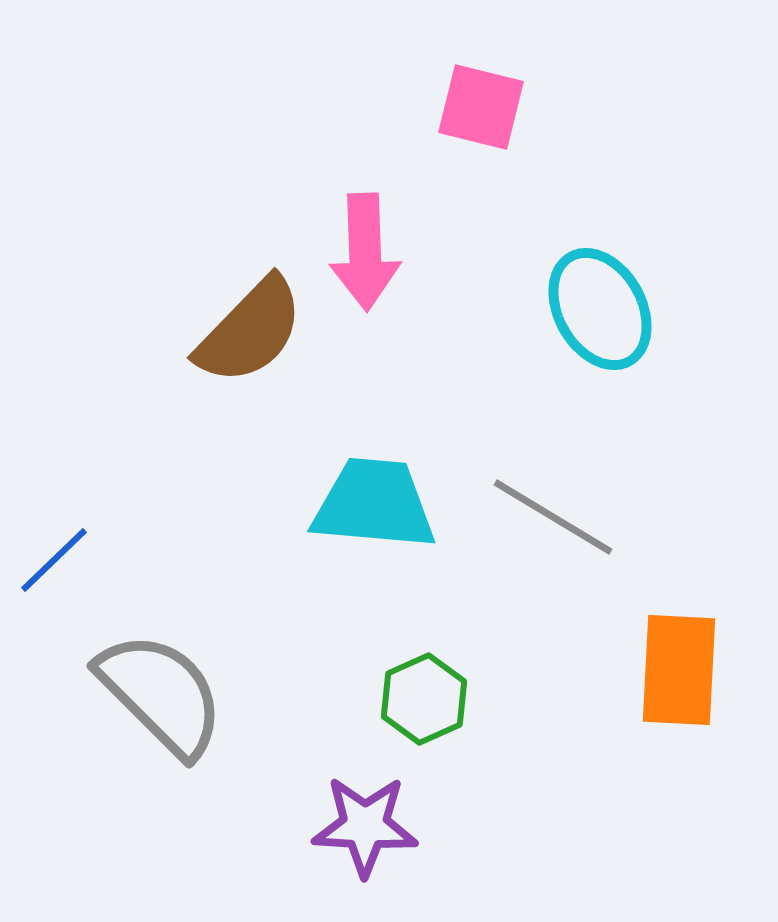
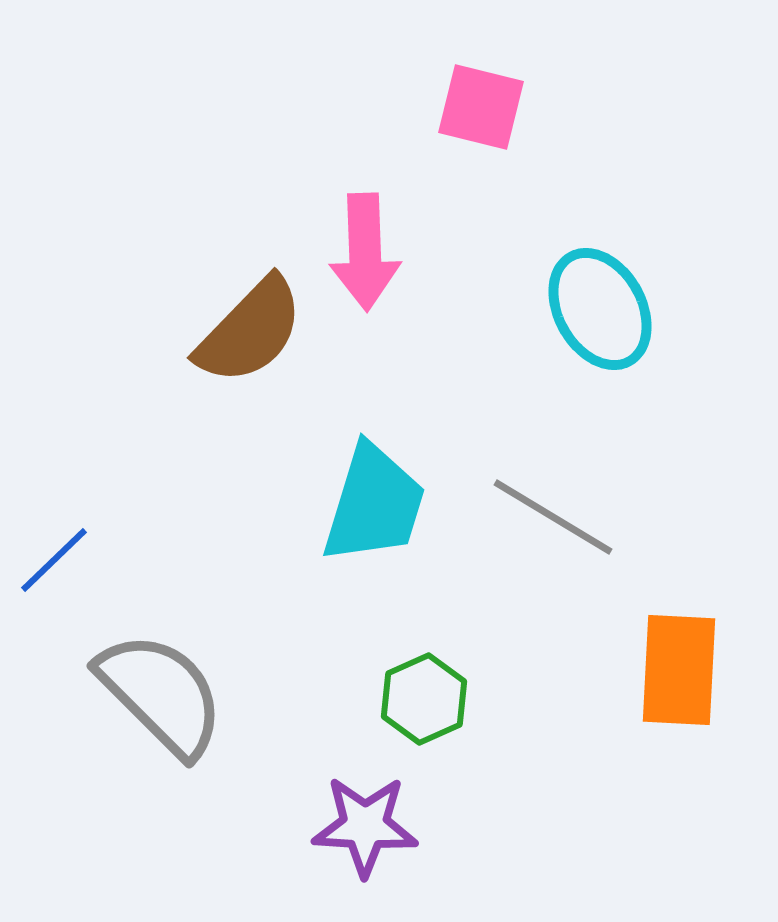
cyan trapezoid: rotated 102 degrees clockwise
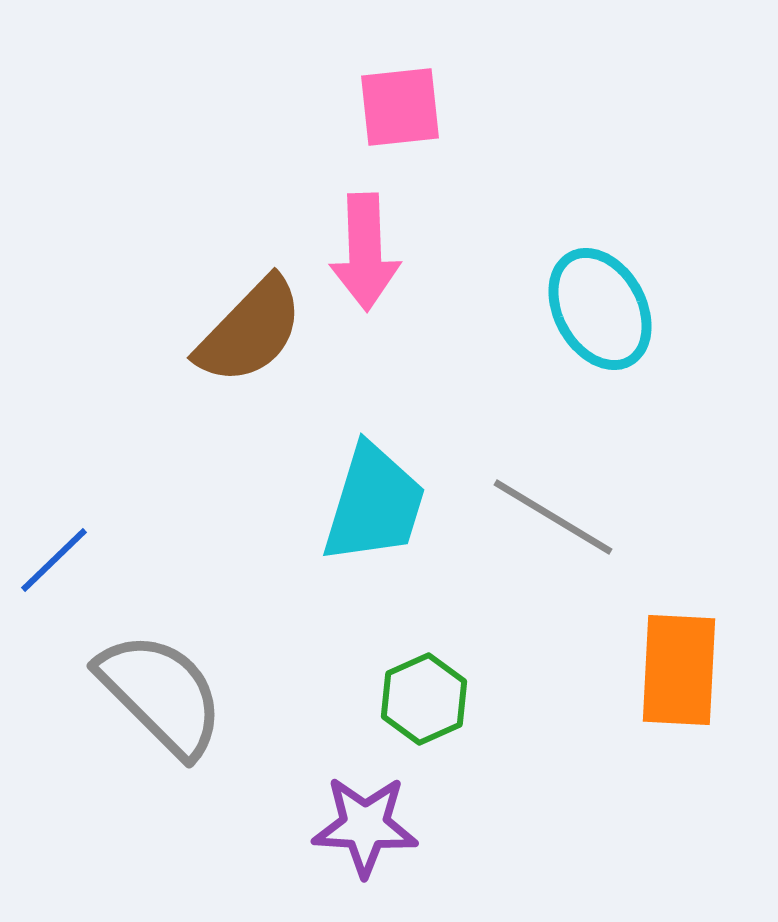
pink square: moved 81 px left; rotated 20 degrees counterclockwise
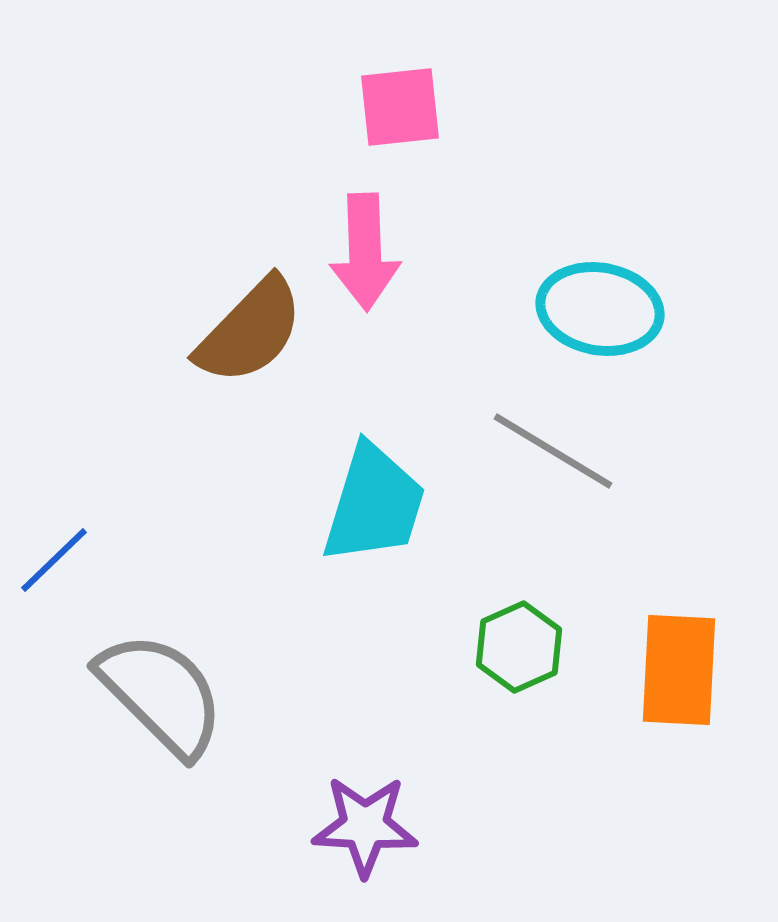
cyan ellipse: rotated 51 degrees counterclockwise
gray line: moved 66 px up
green hexagon: moved 95 px right, 52 px up
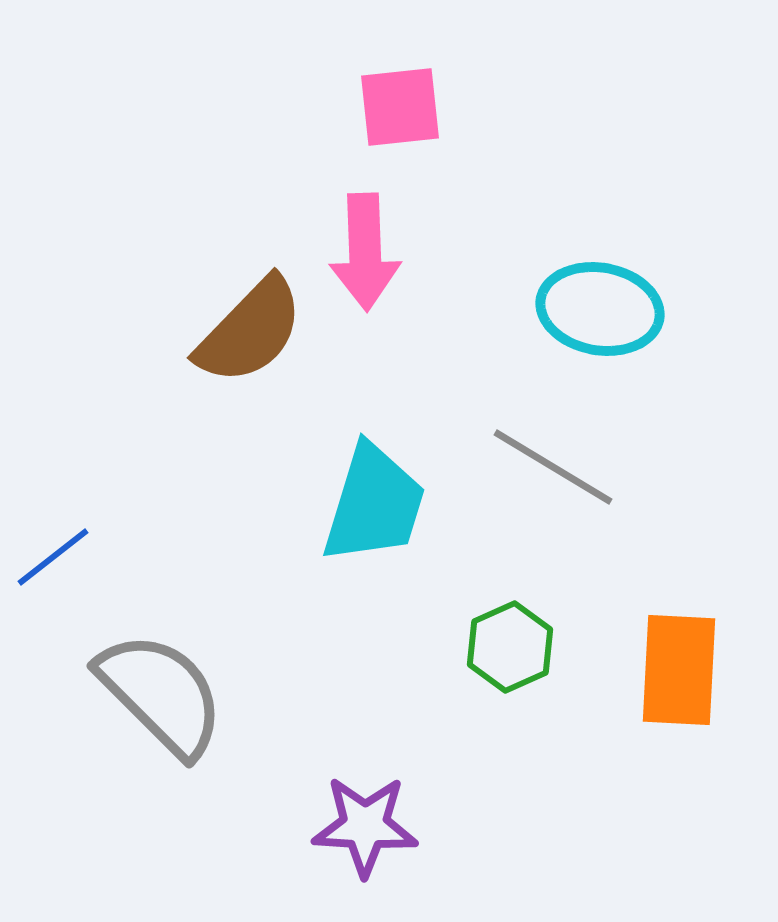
gray line: moved 16 px down
blue line: moved 1 px left, 3 px up; rotated 6 degrees clockwise
green hexagon: moved 9 px left
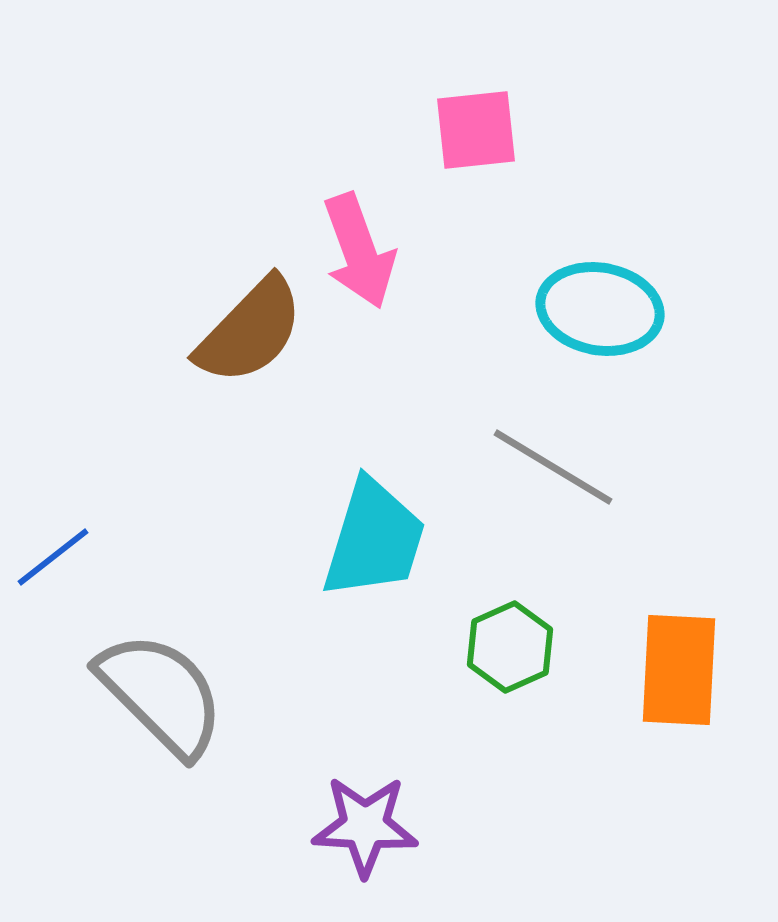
pink square: moved 76 px right, 23 px down
pink arrow: moved 6 px left, 1 px up; rotated 18 degrees counterclockwise
cyan trapezoid: moved 35 px down
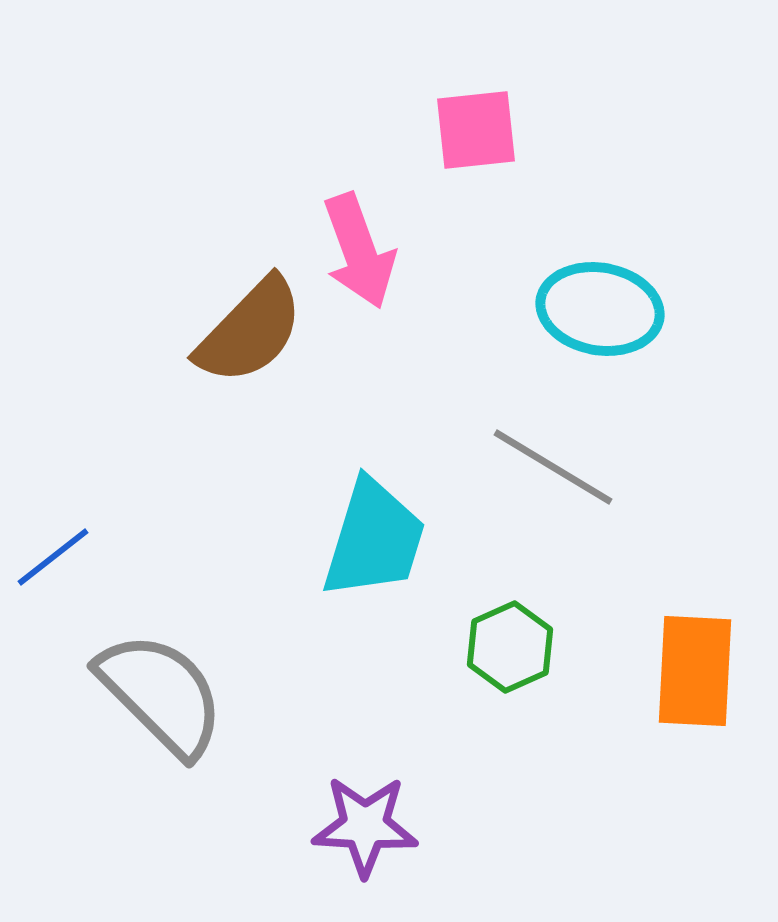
orange rectangle: moved 16 px right, 1 px down
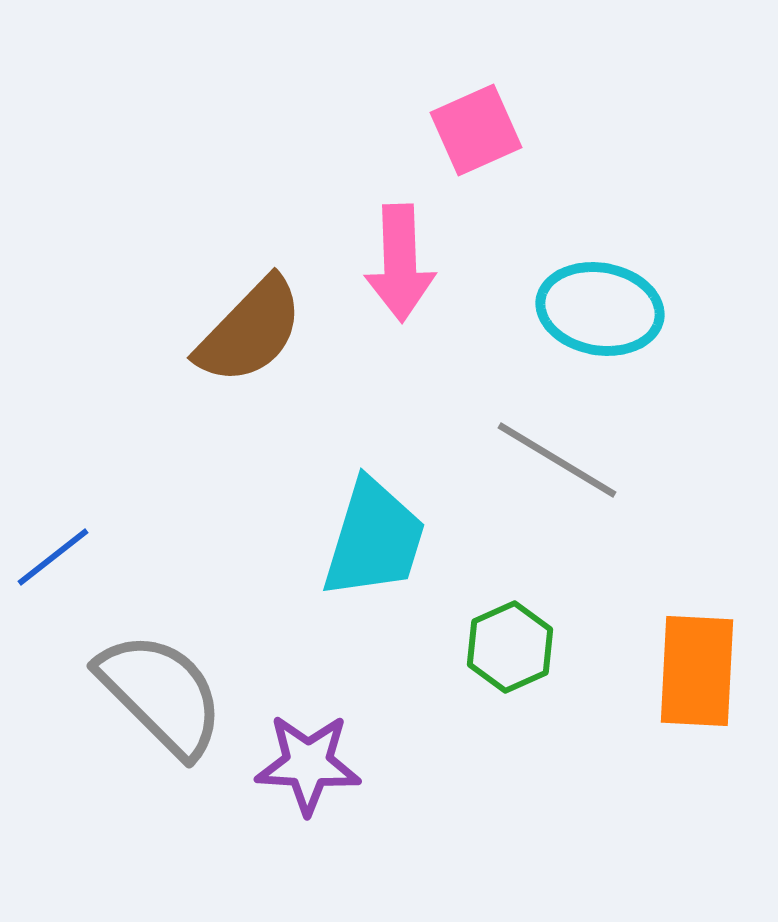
pink square: rotated 18 degrees counterclockwise
pink arrow: moved 41 px right, 12 px down; rotated 18 degrees clockwise
gray line: moved 4 px right, 7 px up
orange rectangle: moved 2 px right
purple star: moved 57 px left, 62 px up
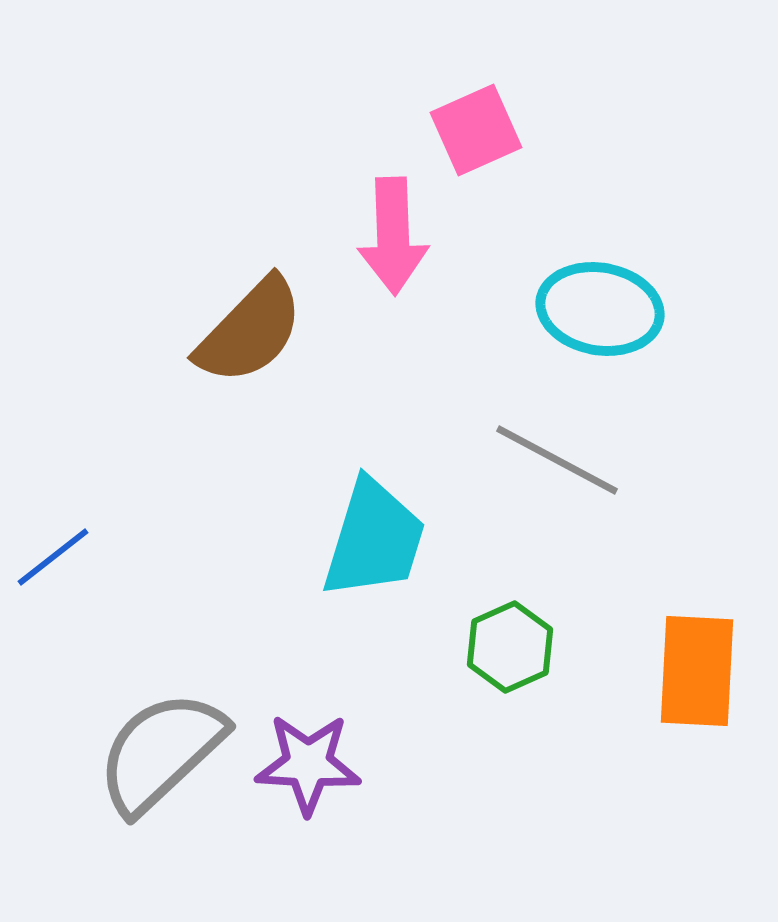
pink arrow: moved 7 px left, 27 px up
gray line: rotated 3 degrees counterclockwise
gray semicircle: moved 58 px down; rotated 88 degrees counterclockwise
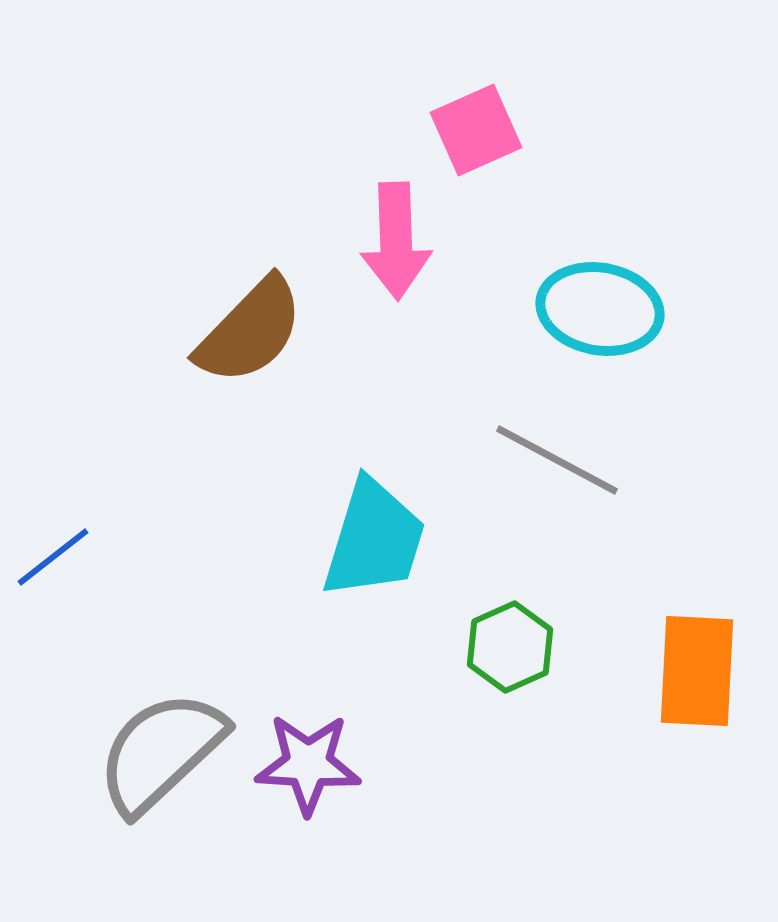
pink arrow: moved 3 px right, 5 px down
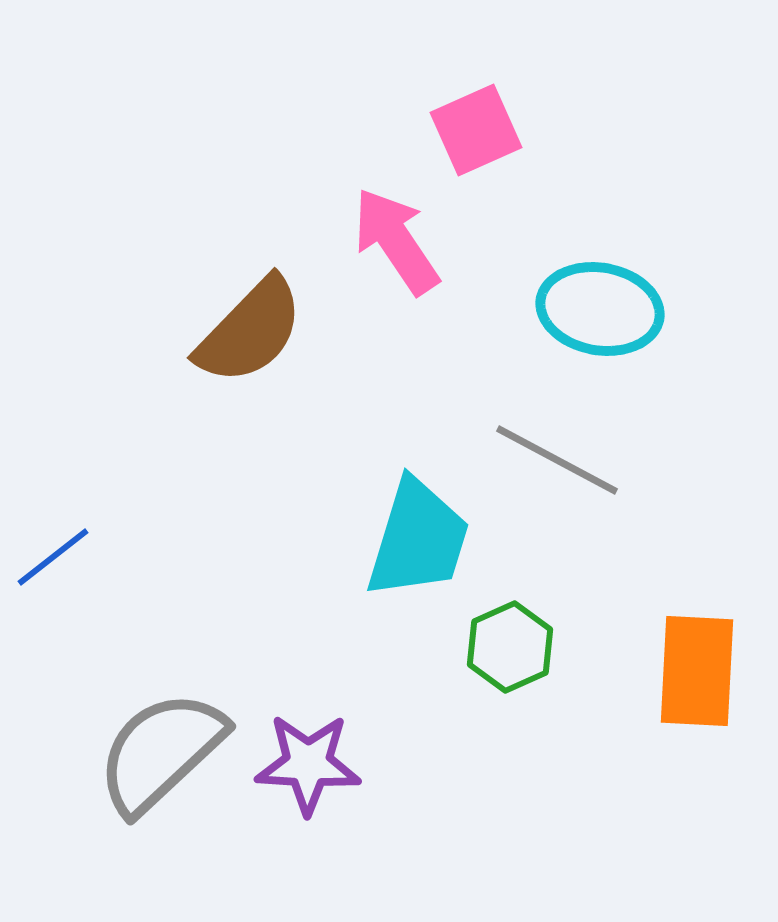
pink arrow: rotated 148 degrees clockwise
cyan trapezoid: moved 44 px right
